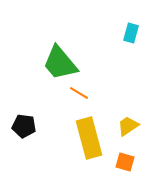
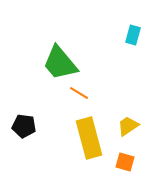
cyan rectangle: moved 2 px right, 2 px down
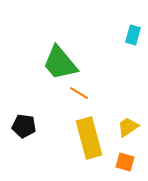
yellow trapezoid: moved 1 px down
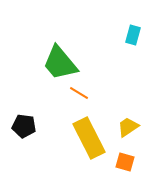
yellow rectangle: rotated 12 degrees counterclockwise
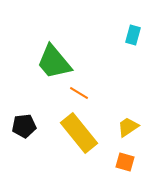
green trapezoid: moved 6 px left, 1 px up
black pentagon: rotated 15 degrees counterclockwise
yellow rectangle: moved 10 px left, 5 px up; rotated 12 degrees counterclockwise
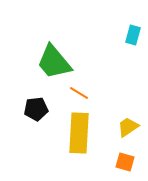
black pentagon: moved 12 px right, 17 px up
yellow rectangle: rotated 42 degrees clockwise
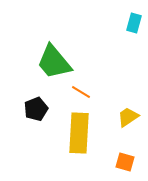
cyan rectangle: moved 1 px right, 12 px up
orange line: moved 2 px right, 1 px up
black pentagon: rotated 15 degrees counterclockwise
yellow trapezoid: moved 10 px up
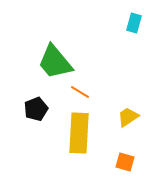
green trapezoid: moved 1 px right
orange line: moved 1 px left
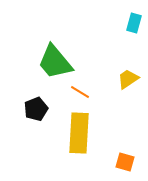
yellow trapezoid: moved 38 px up
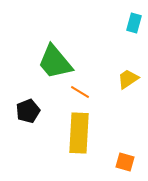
black pentagon: moved 8 px left, 2 px down
